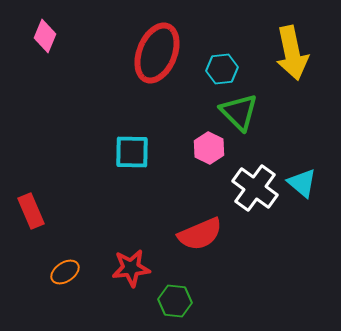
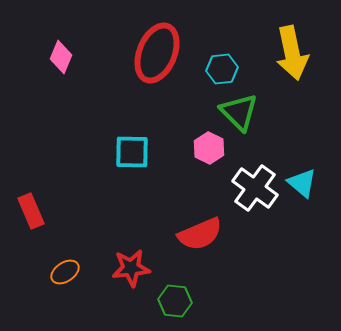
pink diamond: moved 16 px right, 21 px down
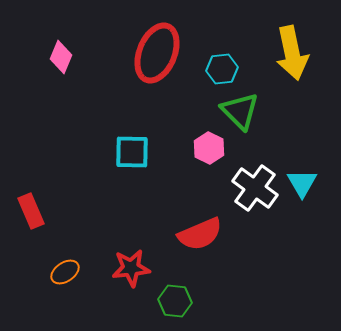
green triangle: moved 1 px right, 1 px up
cyan triangle: rotated 20 degrees clockwise
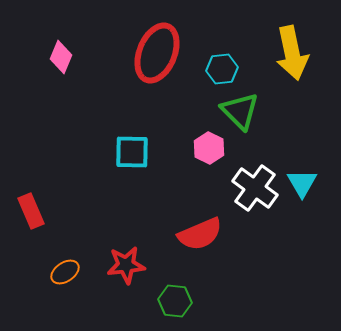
red star: moved 5 px left, 3 px up
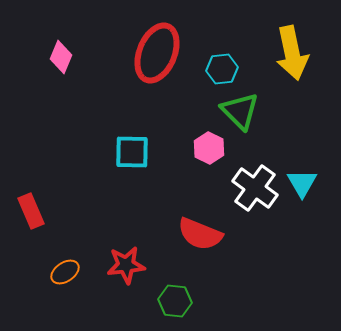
red semicircle: rotated 45 degrees clockwise
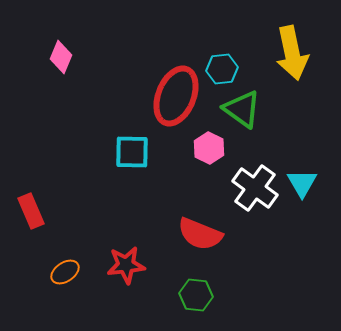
red ellipse: moved 19 px right, 43 px down
green triangle: moved 2 px right, 2 px up; rotated 9 degrees counterclockwise
green hexagon: moved 21 px right, 6 px up
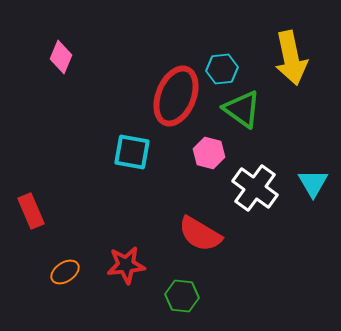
yellow arrow: moved 1 px left, 5 px down
pink hexagon: moved 5 px down; rotated 12 degrees counterclockwise
cyan square: rotated 9 degrees clockwise
cyan triangle: moved 11 px right
red semicircle: rotated 9 degrees clockwise
green hexagon: moved 14 px left, 1 px down
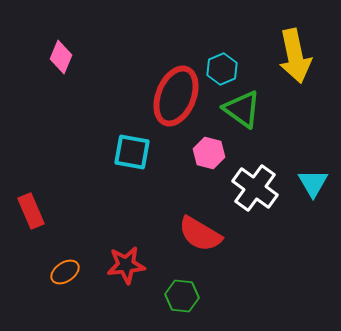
yellow arrow: moved 4 px right, 2 px up
cyan hexagon: rotated 16 degrees counterclockwise
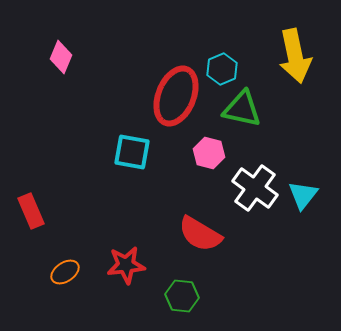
green triangle: rotated 24 degrees counterclockwise
cyan triangle: moved 10 px left, 12 px down; rotated 8 degrees clockwise
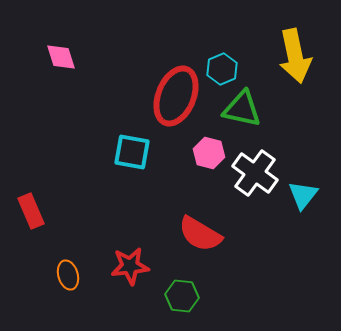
pink diamond: rotated 40 degrees counterclockwise
white cross: moved 15 px up
red star: moved 4 px right, 1 px down
orange ellipse: moved 3 px right, 3 px down; rotated 72 degrees counterclockwise
